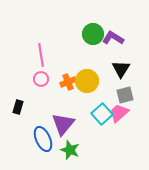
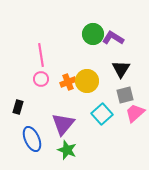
pink trapezoid: moved 16 px right
blue ellipse: moved 11 px left
green star: moved 3 px left
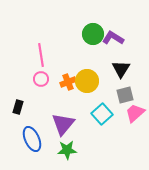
green star: rotated 24 degrees counterclockwise
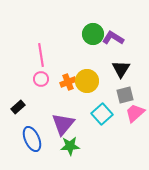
black rectangle: rotated 32 degrees clockwise
green star: moved 3 px right, 4 px up
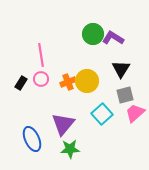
black rectangle: moved 3 px right, 24 px up; rotated 16 degrees counterclockwise
green star: moved 3 px down
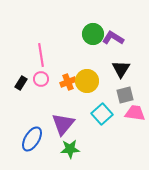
pink trapezoid: rotated 50 degrees clockwise
blue ellipse: rotated 55 degrees clockwise
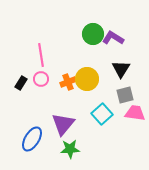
yellow circle: moved 2 px up
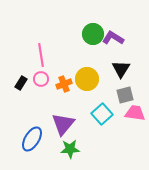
orange cross: moved 4 px left, 2 px down
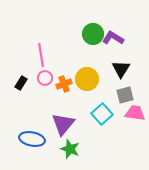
pink circle: moved 4 px right, 1 px up
blue ellipse: rotated 70 degrees clockwise
green star: rotated 24 degrees clockwise
